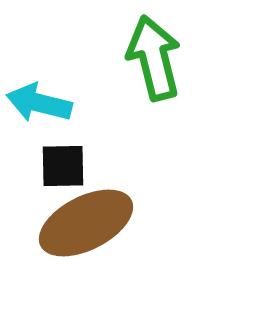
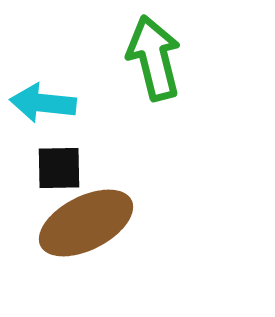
cyan arrow: moved 4 px right; rotated 8 degrees counterclockwise
black square: moved 4 px left, 2 px down
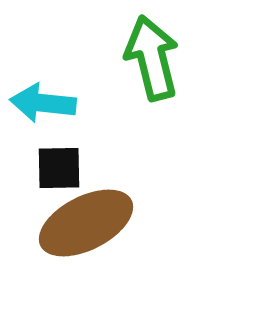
green arrow: moved 2 px left
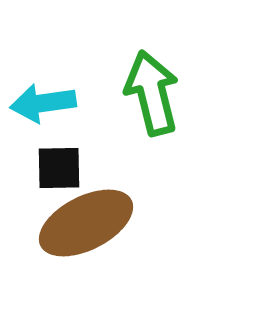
green arrow: moved 35 px down
cyan arrow: rotated 14 degrees counterclockwise
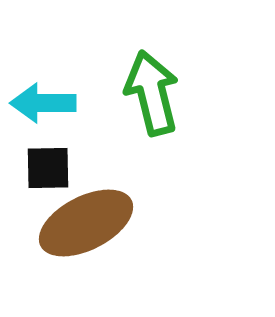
cyan arrow: rotated 8 degrees clockwise
black square: moved 11 px left
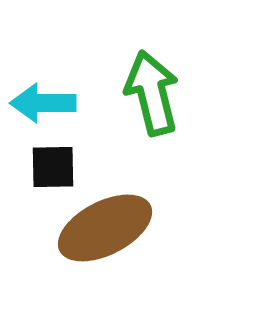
black square: moved 5 px right, 1 px up
brown ellipse: moved 19 px right, 5 px down
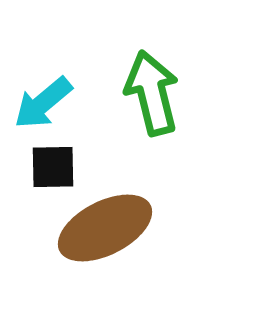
cyan arrow: rotated 40 degrees counterclockwise
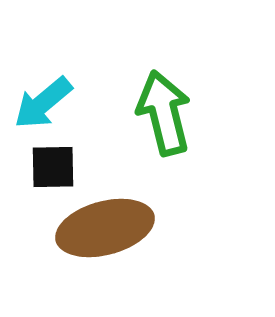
green arrow: moved 12 px right, 20 px down
brown ellipse: rotated 12 degrees clockwise
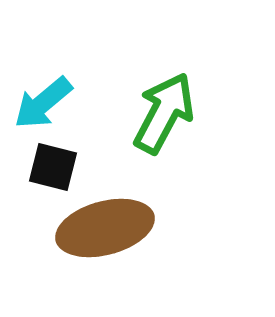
green arrow: rotated 42 degrees clockwise
black square: rotated 15 degrees clockwise
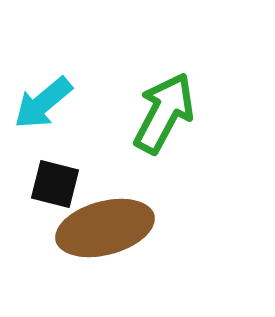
black square: moved 2 px right, 17 px down
